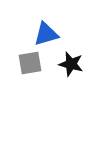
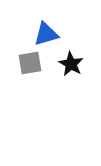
black star: rotated 15 degrees clockwise
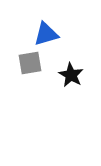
black star: moved 11 px down
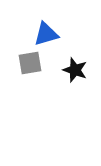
black star: moved 4 px right, 5 px up; rotated 10 degrees counterclockwise
